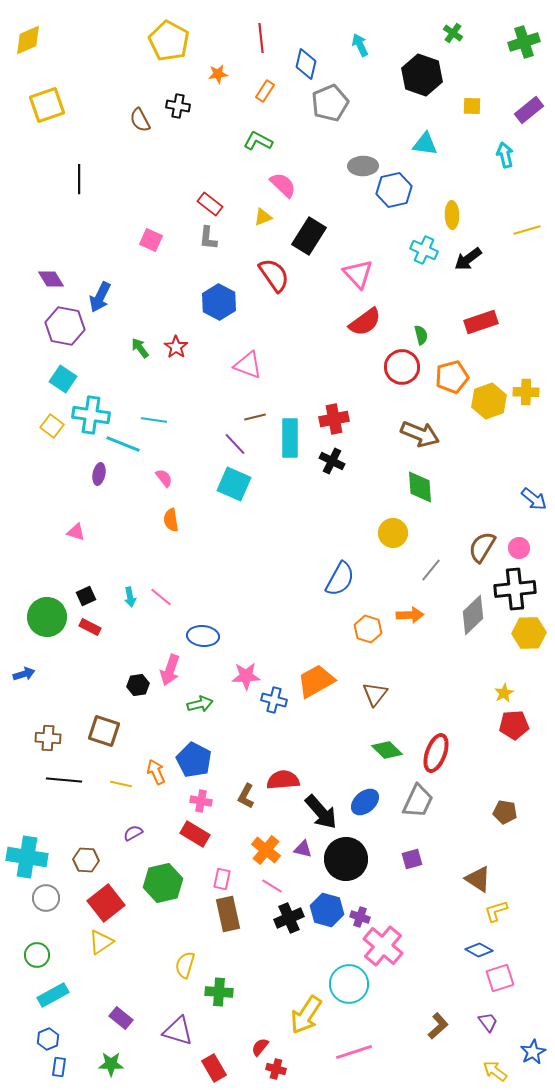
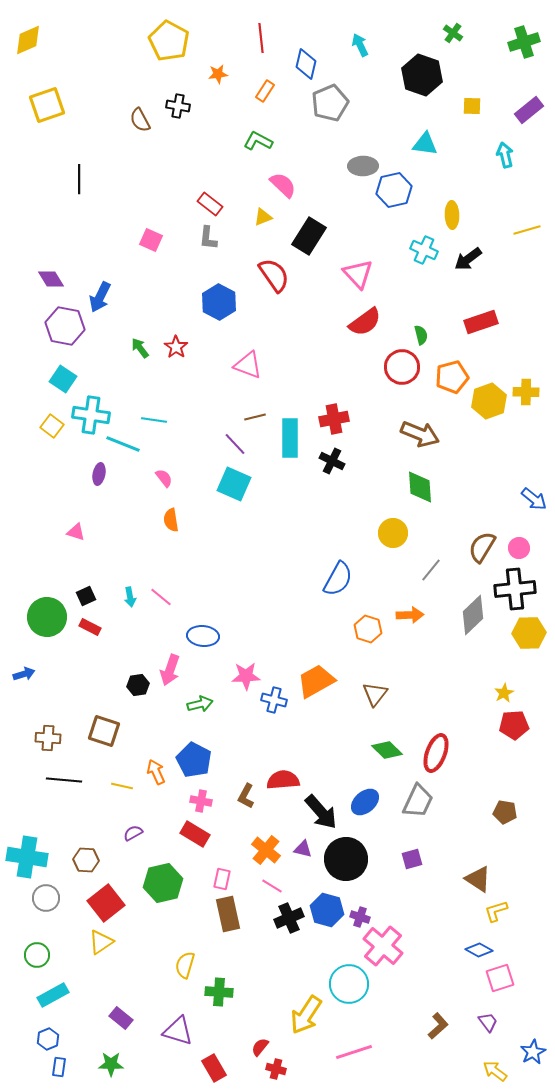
blue semicircle at (340, 579): moved 2 px left
yellow line at (121, 784): moved 1 px right, 2 px down
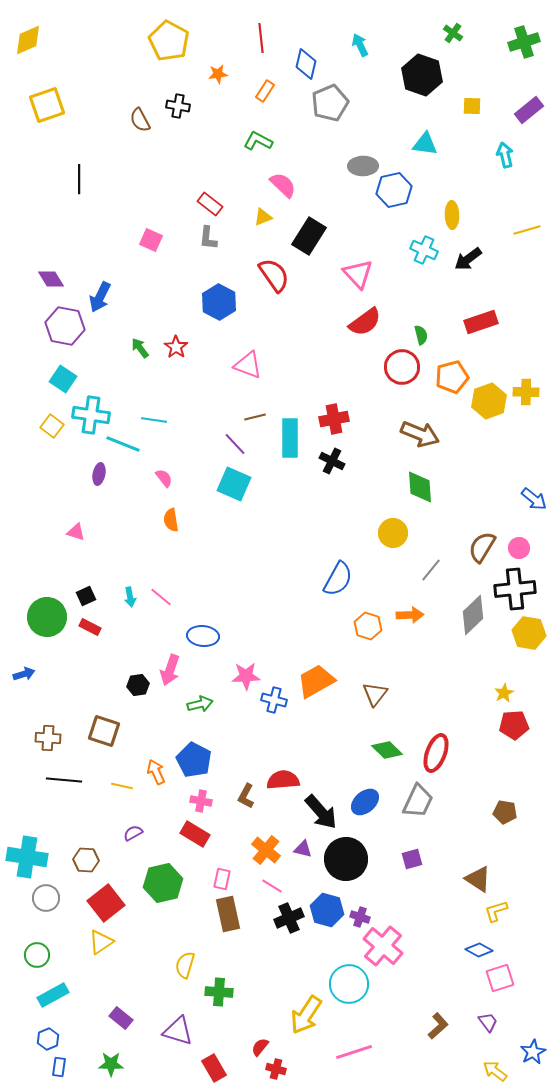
orange hexagon at (368, 629): moved 3 px up
yellow hexagon at (529, 633): rotated 12 degrees clockwise
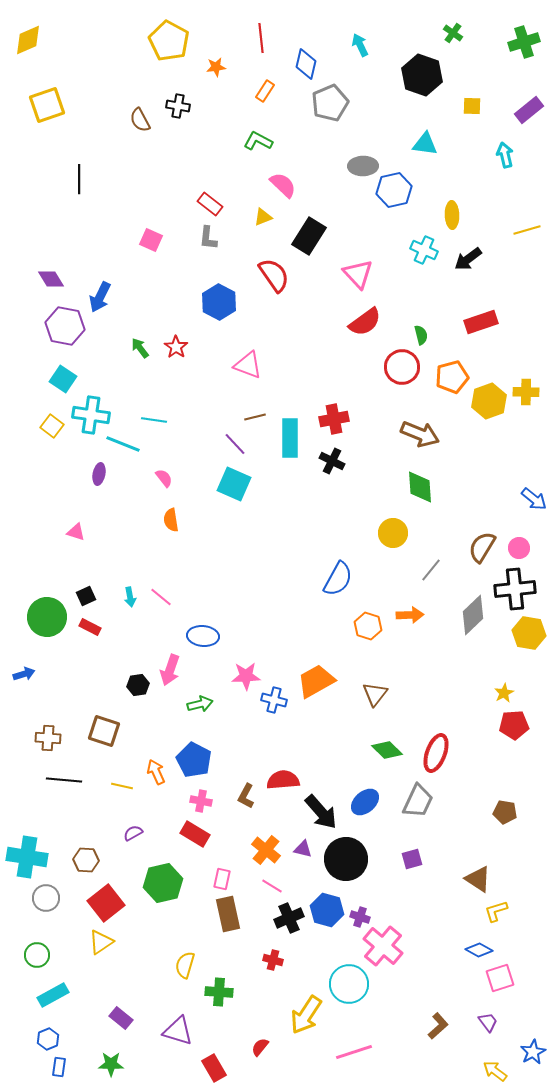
orange star at (218, 74): moved 2 px left, 7 px up
red cross at (276, 1069): moved 3 px left, 109 px up
